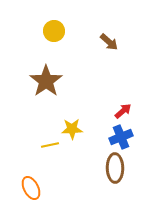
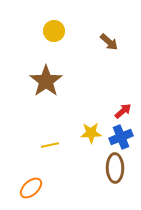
yellow star: moved 19 px right, 4 px down
orange ellipse: rotated 75 degrees clockwise
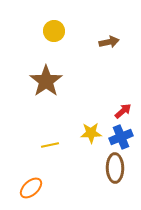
brown arrow: rotated 54 degrees counterclockwise
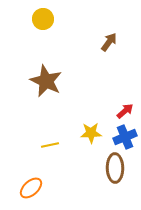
yellow circle: moved 11 px left, 12 px up
brown arrow: rotated 42 degrees counterclockwise
brown star: rotated 12 degrees counterclockwise
red arrow: moved 2 px right
blue cross: moved 4 px right
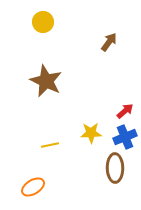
yellow circle: moved 3 px down
orange ellipse: moved 2 px right, 1 px up; rotated 10 degrees clockwise
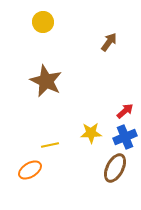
brown ellipse: rotated 28 degrees clockwise
orange ellipse: moved 3 px left, 17 px up
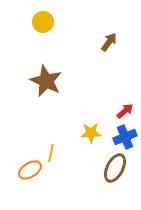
yellow line: moved 1 px right, 8 px down; rotated 66 degrees counterclockwise
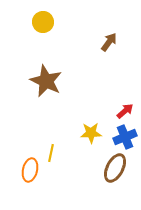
orange ellipse: rotated 45 degrees counterclockwise
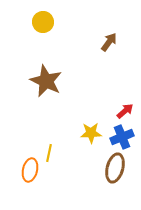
blue cross: moved 3 px left
yellow line: moved 2 px left
brown ellipse: rotated 12 degrees counterclockwise
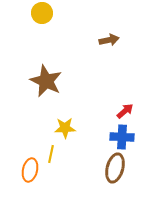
yellow circle: moved 1 px left, 9 px up
brown arrow: moved 2 px up; rotated 42 degrees clockwise
yellow star: moved 26 px left, 5 px up
blue cross: rotated 25 degrees clockwise
yellow line: moved 2 px right, 1 px down
